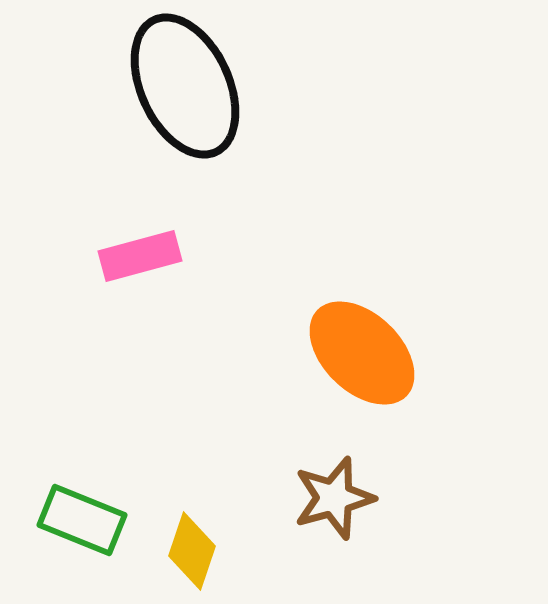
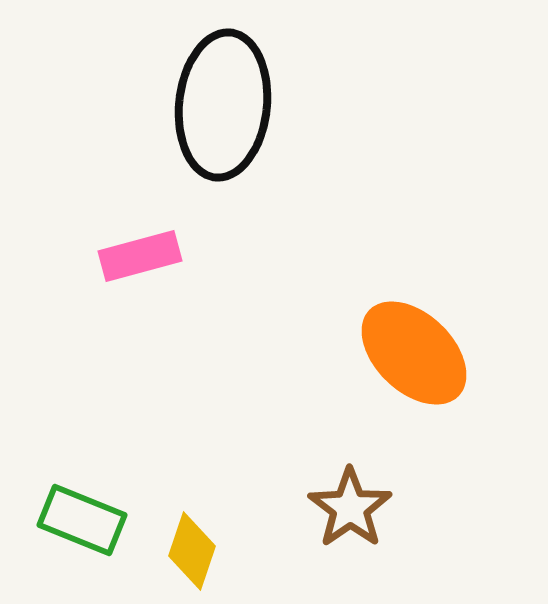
black ellipse: moved 38 px right, 19 px down; rotated 31 degrees clockwise
orange ellipse: moved 52 px right
brown star: moved 16 px right, 10 px down; rotated 20 degrees counterclockwise
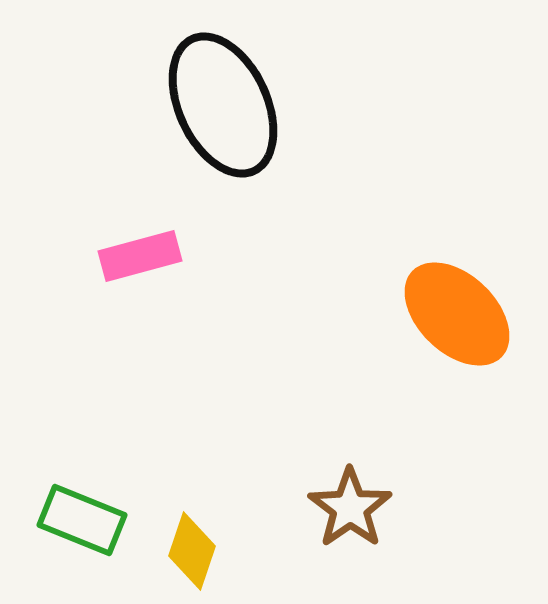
black ellipse: rotated 31 degrees counterclockwise
orange ellipse: moved 43 px right, 39 px up
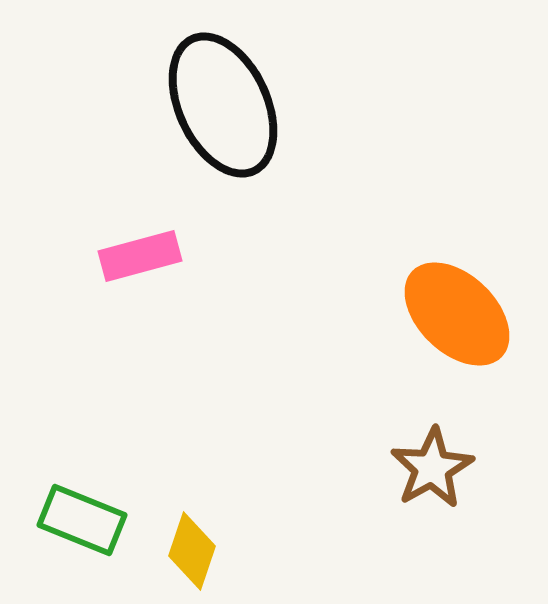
brown star: moved 82 px right, 40 px up; rotated 6 degrees clockwise
